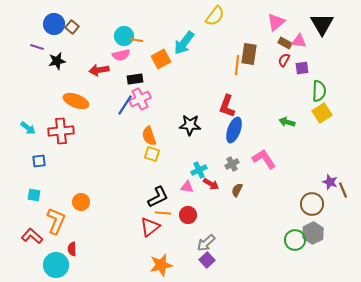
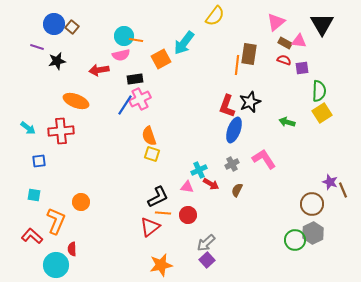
red semicircle at (284, 60): rotated 80 degrees clockwise
black star at (190, 125): moved 60 px right, 23 px up; rotated 25 degrees counterclockwise
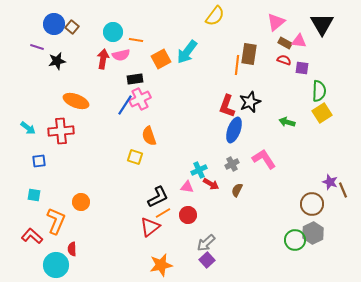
cyan circle at (124, 36): moved 11 px left, 4 px up
cyan arrow at (184, 43): moved 3 px right, 9 px down
purple square at (302, 68): rotated 16 degrees clockwise
red arrow at (99, 70): moved 4 px right, 11 px up; rotated 108 degrees clockwise
yellow square at (152, 154): moved 17 px left, 3 px down
orange line at (163, 213): rotated 35 degrees counterclockwise
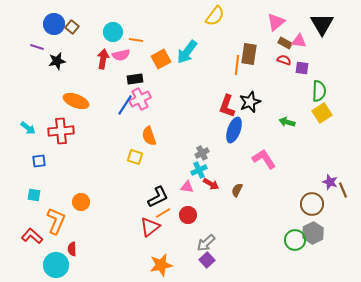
gray cross at (232, 164): moved 30 px left, 11 px up
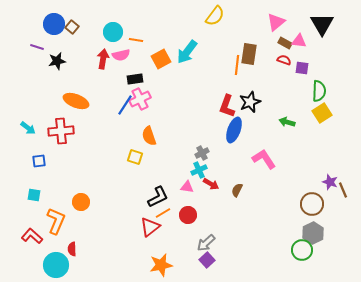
green circle at (295, 240): moved 7 px right, 10 px down
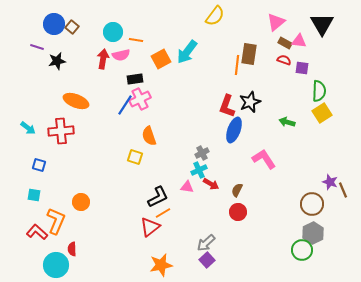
blue square at (39, 161): moved 4 px down; rotated 24 degrees clockwise
red circle at (188, 215): moved 50 px right, 3 px up
red L-shape at (32, 236): moved 5 px right, 4 px up
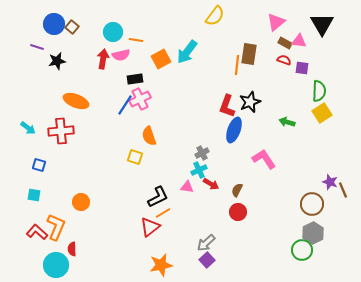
orange L-shape at (56, 221): moved 6 px down
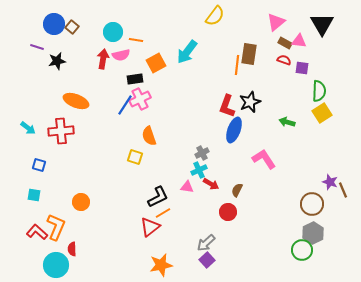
orange square at (161, 59): moved 5 px left, 4 px down
red circle at (238, 212): moved 10 px left
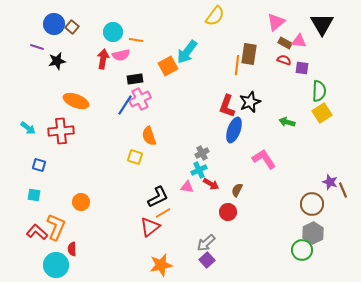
orange square at (156, 63): moved 12 px right, 3 px down
